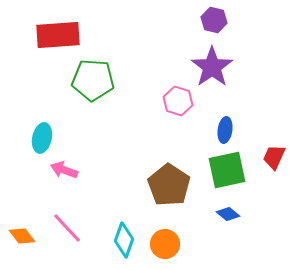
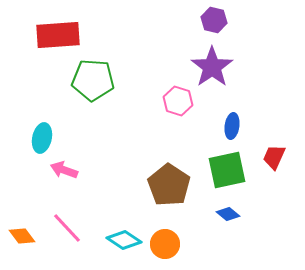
blue ellipse: moved 7 px right, 4 px up
cyan diamond: rotated 76 degrees counterclockwise
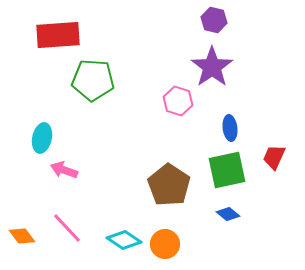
blue ellipse: moved 2 px left, 2 px down; rotated 15 degrees counterclockwise
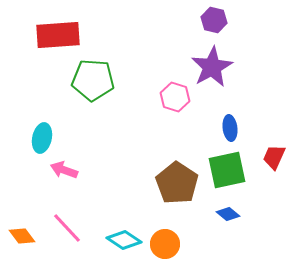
purple star: rotated 6 degrees clockwise
pink hexagon: moved 3 px left, 4 px up
brown pentagon: moved 8 px right, 2 px up
